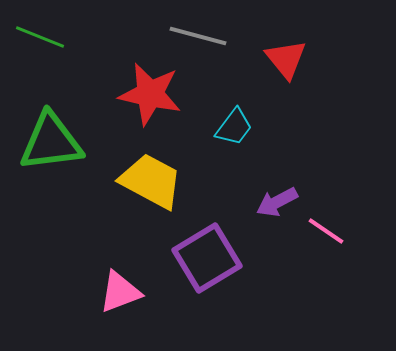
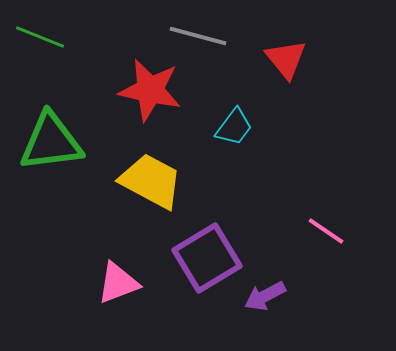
red star: moved 4 px up
purple arrow: moved 12 px left, 94 px down
pink triangle: moved 2 px left, 9 px up
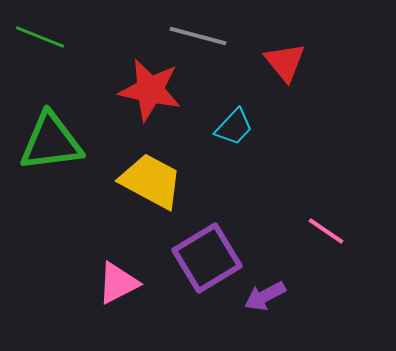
red triangle: moved 1 px left, 3 px down
cyan trapezoid: rotated 6 degrees clockwise
pink triangle: rotated 6 degrees counterclockwise
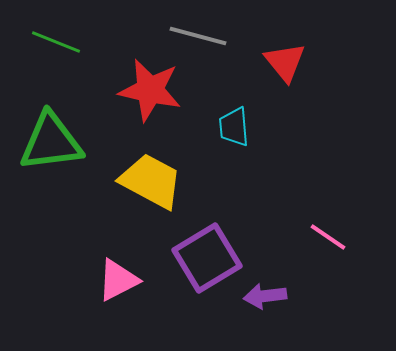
green line: moved 16 px right, 5 px down
cyan trapezoid: rotated 132 degrees clockwise
pink line: moved 2 px right, 6 px down
pink triangle: moved 3 px up
purple arrow: rotated 21 degrees clockwise
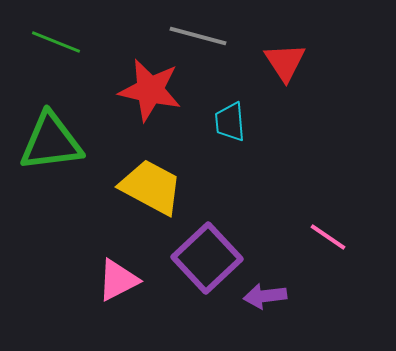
red triangle: rotated 6 degrees clockwise
cyan trapezoid: moved 4 px left, 5 px up
yellow trapezoid: moved 6 px down
purple square: rotated 12 degrees counterclockwise
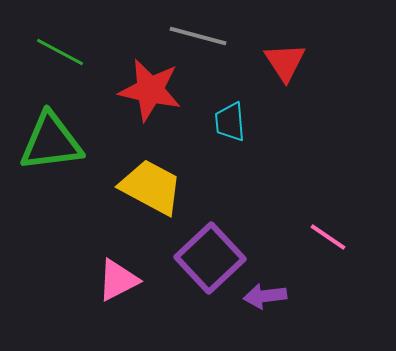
green line: moved 4 px right, 10 px down; rotated 6 degrees clockwise
purple square: moved 3 px right
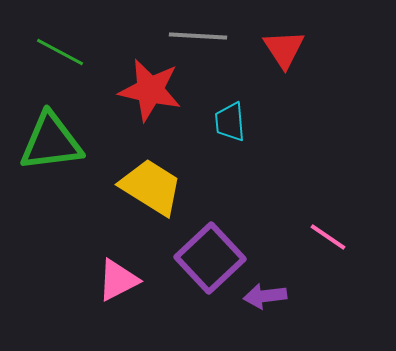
gray line: rotated 12 degrees counterclockwise
red triangle: moved 1 px left, 13 px up
yellow trapezoid: rotated 4 degrees clockwise
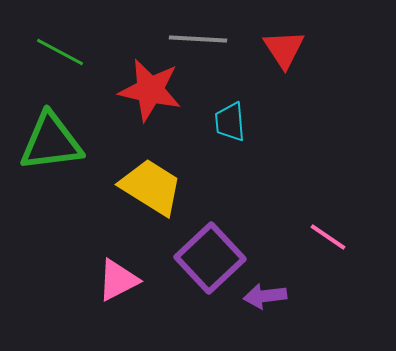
gray line: moved 3 px down
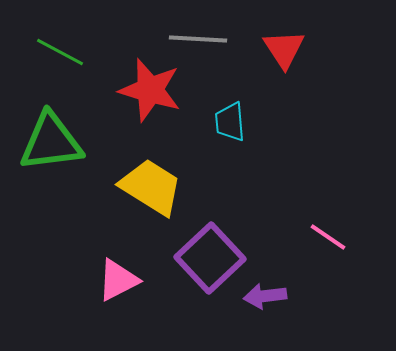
red star: rotated 4 degrees clockwise
